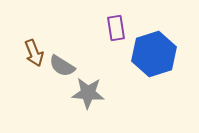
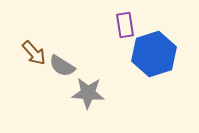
purple rectangle: moved 9 px right, 3 px up
brown arrow: rotated 20 degrees counterclockwise
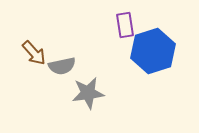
blue hexagon: moved 1 px left, 3 px up
gray semicircle: rotated 44 degrees counterclockwise
gray star: rotated 12 degrees counterclockwise
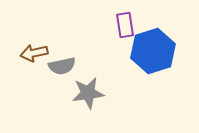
brown arrow: rotated 120 degrees clockwise
